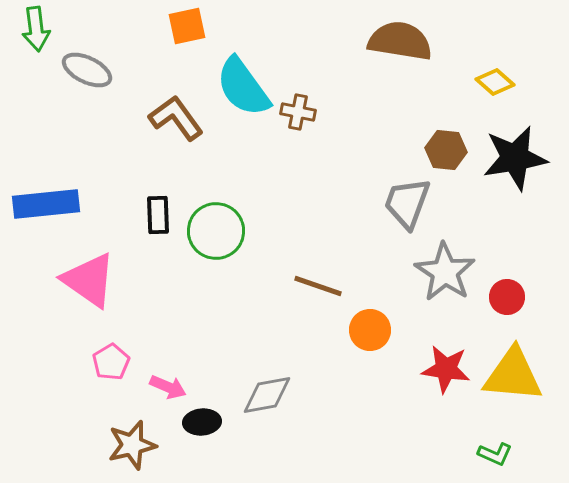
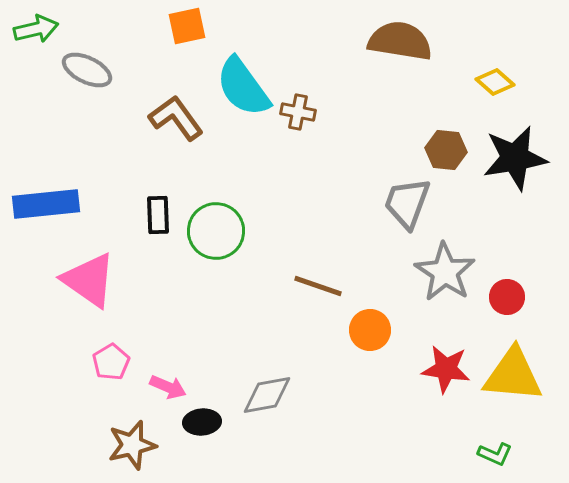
green arrow: rotated 96 degrees counterclockwise
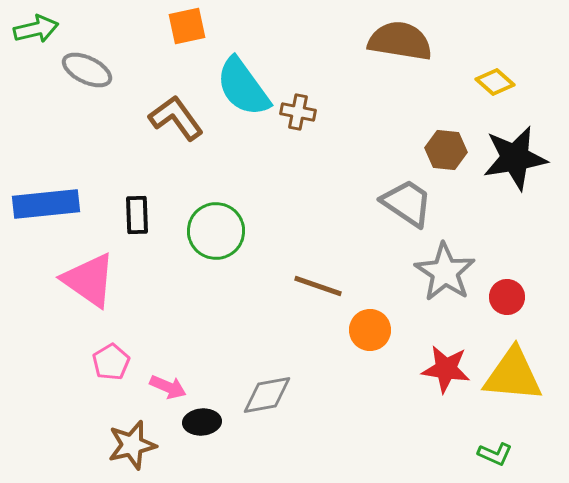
gray trapezoid: rotated 104 degrees clockwise
black rectangle: moved 21 px left
